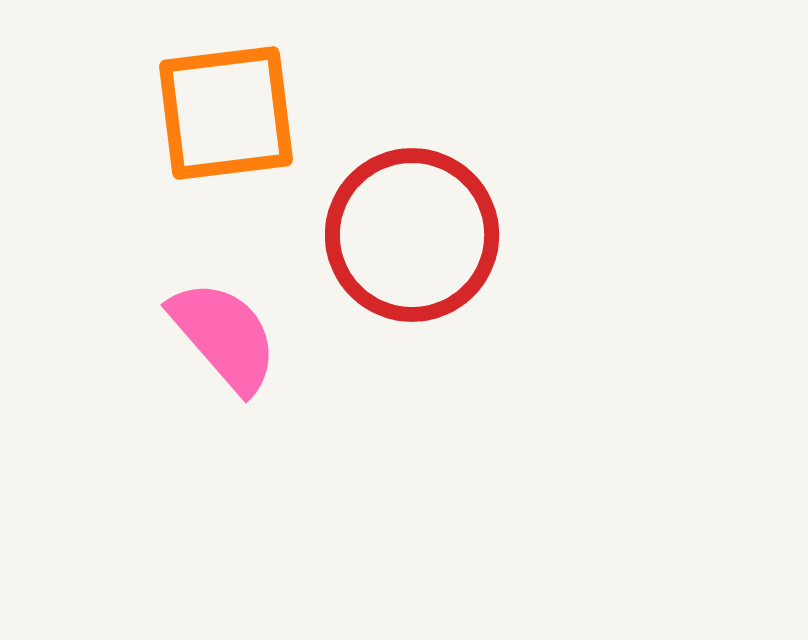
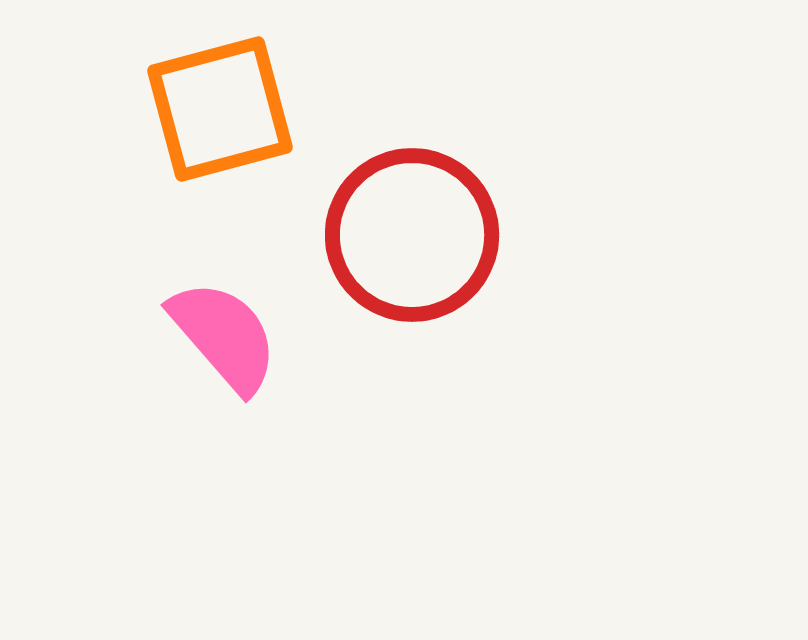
orange square: moved 6 px left, 4 px up; rotated 8 degrees counterclockwise
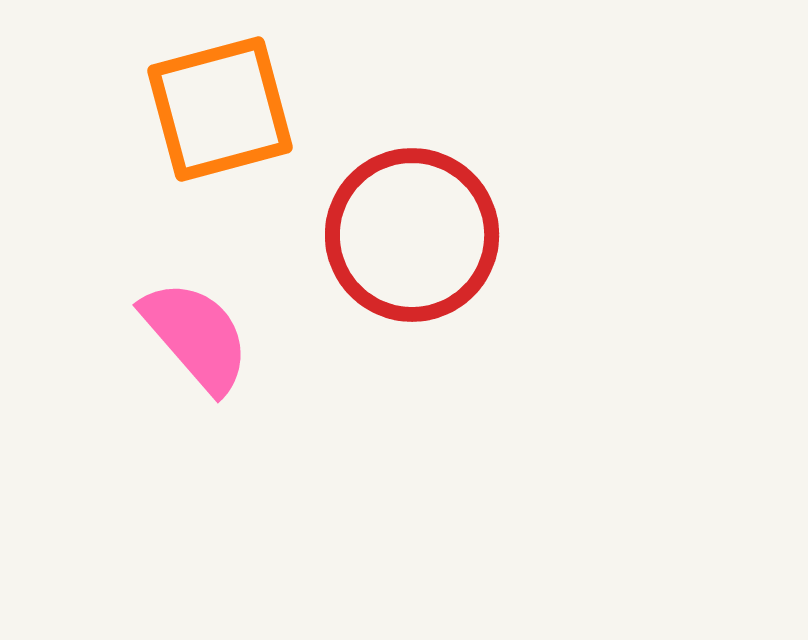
pink semicircle: moved 28 px left
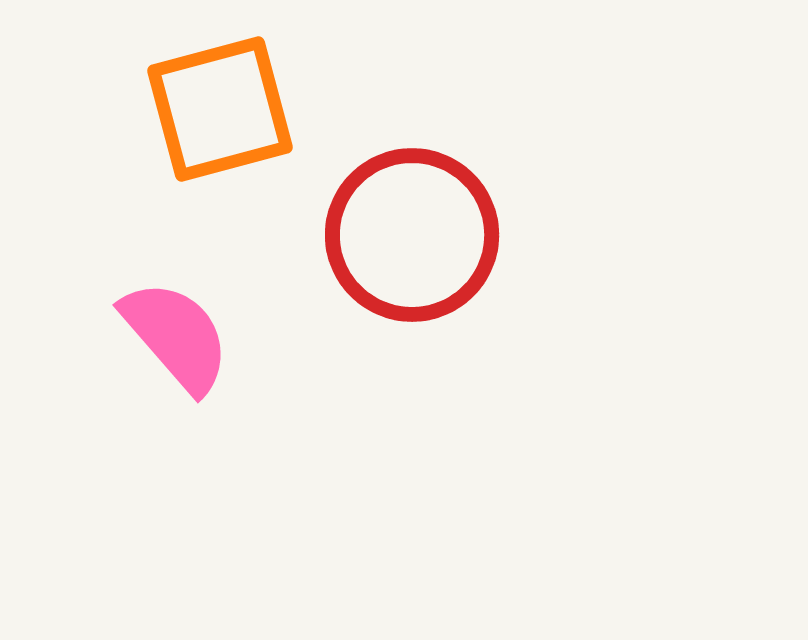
pink semicircle: moved 20 px left
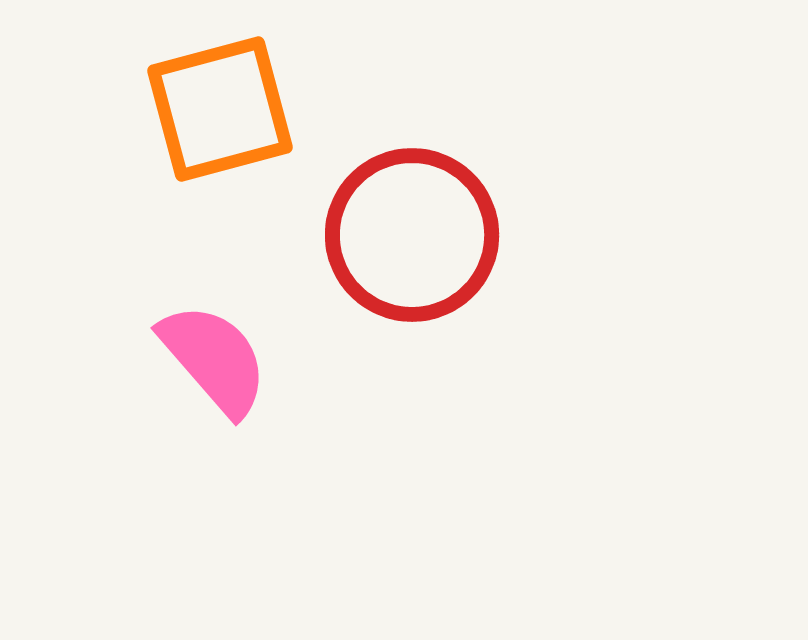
pink semicircle: moved 38 px right, 23 px down
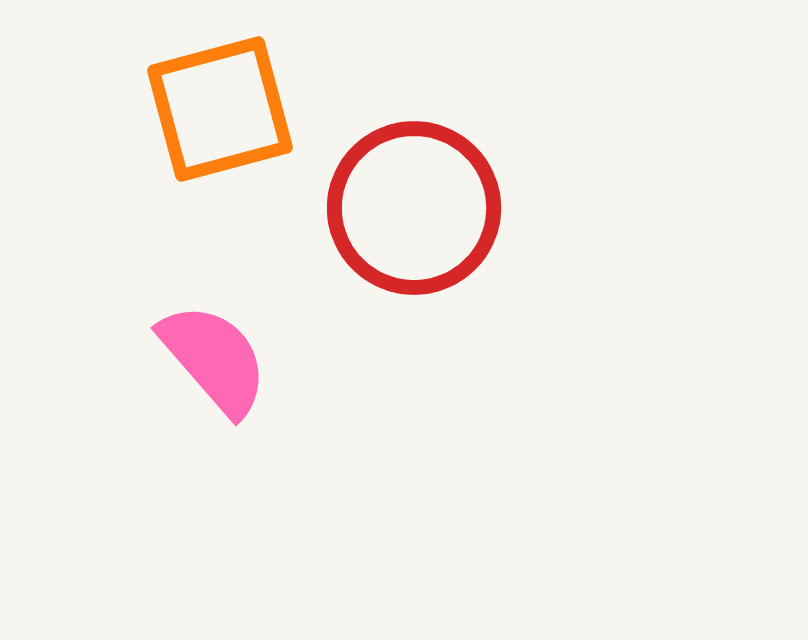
red circle: moved 2 px right, 27 px up
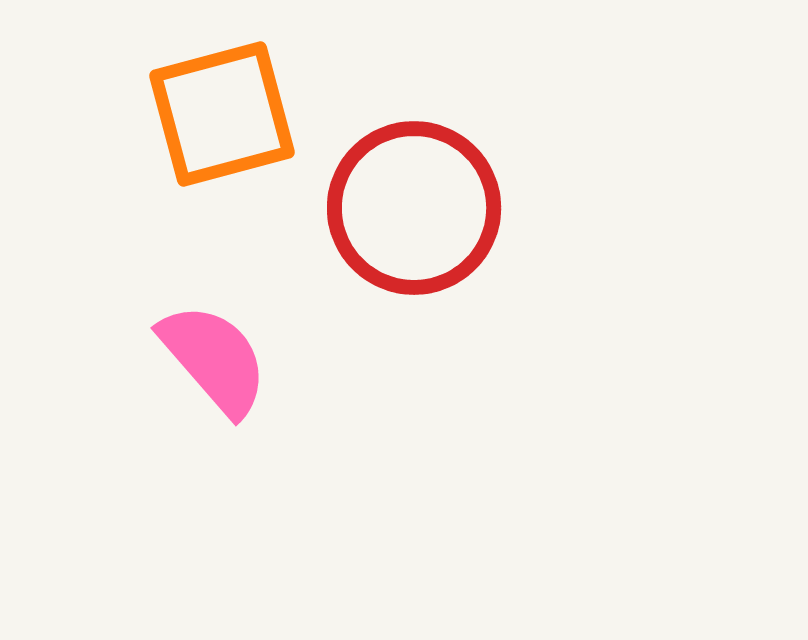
orange square: moved 2 px right, 5 px down
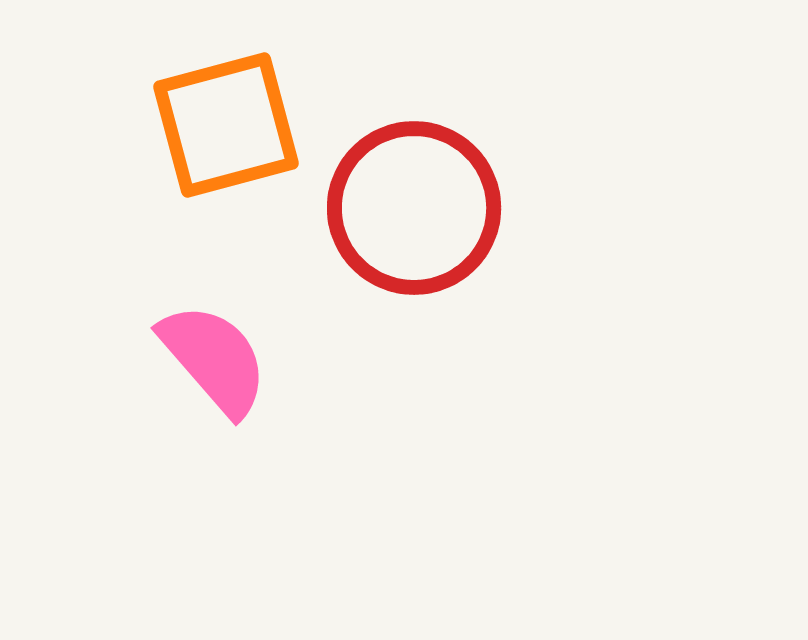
orange square: moved 4 px right, 11 px down
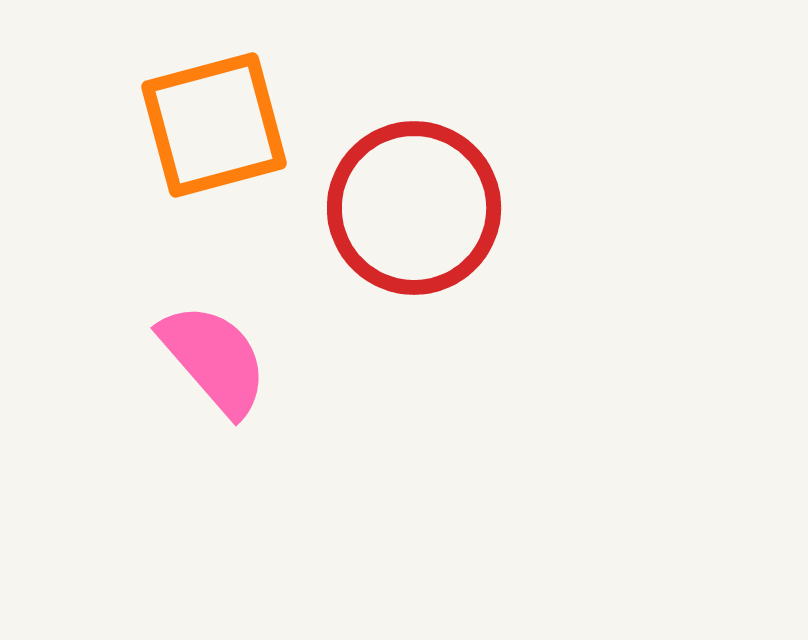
orange square: moved 12 px left
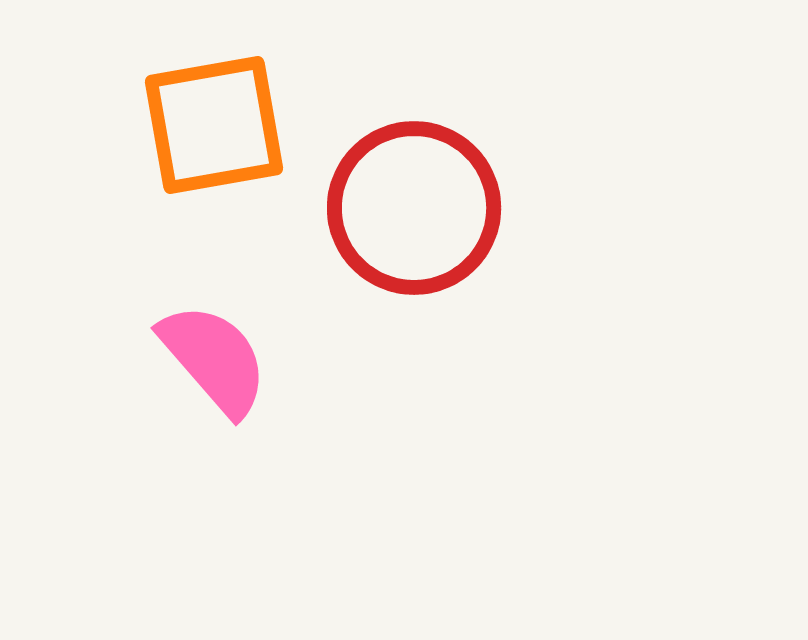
orange square: rotated 5 degrees clockwise
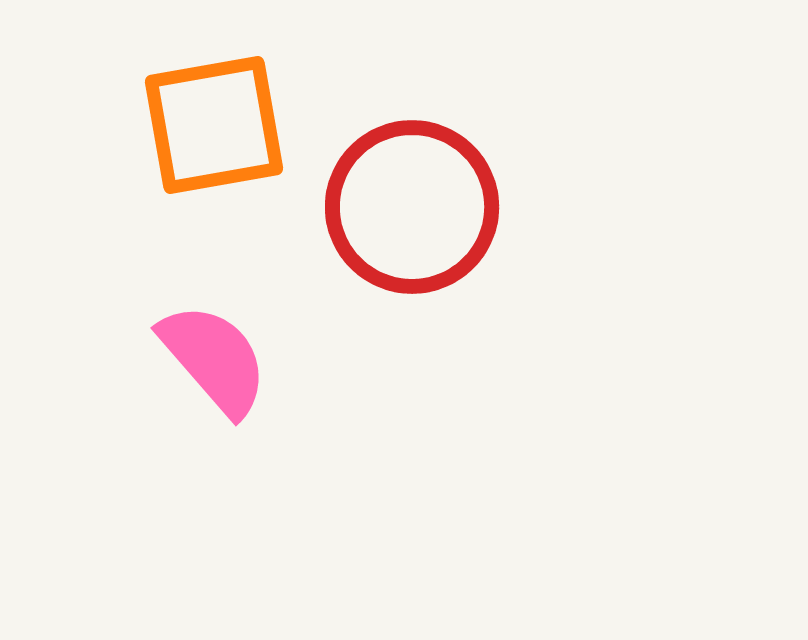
red circle: moved 2 px left, 1 px up
